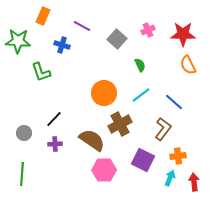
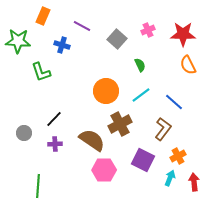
orange circle: moved 2 px right, 2 px up
orange cross: rotated 21 degrees counterclockwise
green line: moved 16 px right, 12 px down
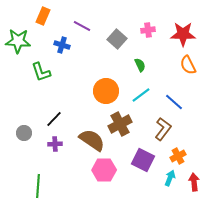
pink cross: rotated 16 degrees clockwise
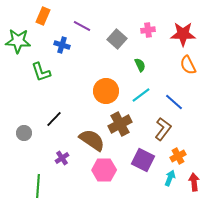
purple cross: moved 7 px right, 14 px down; rotated 32 degrees counterclockwise
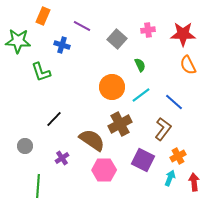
orange circle: moved 6 px right, 4 px up
gray circle: moved 1 px right, 13 px down
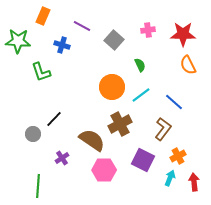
gray square: moved 3 px left, 1 px down
gray circle: moved 8 px right, 12 px up
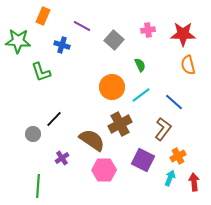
orange semicircle: rotated 12 degrees clockwise
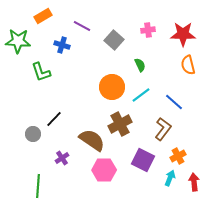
orange rectangle: rotated 36 degrees clockwise
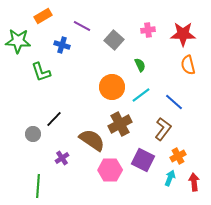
pink hexagon: moved 6 px right
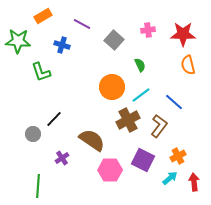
purple line: moved 2 px up
brown cross: moved 8 px right, 4 px up
brown L-shape: moved 4 px left, 3 px up
cyan arrow: rotated 28 degrees clockwise
